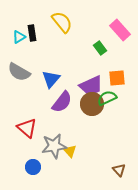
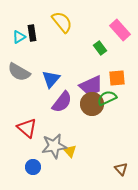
brown triangle: moved 2 px right, 1 px up
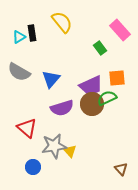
purple semicircle: moved 6 px down; rotated 35 degrees clockwise
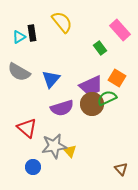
orange square: rotated 36 degrees clockwise
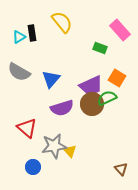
green rectangle: rotated 32 degrees counterclockwise
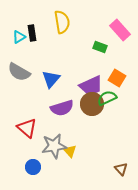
yellow semicircle: rotated 30 degrees clockwise
green rectangle: moved 1 px up
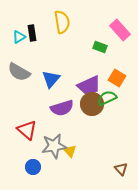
purple trapezoid: moved 2 px left
red triangle: moved 2 px down
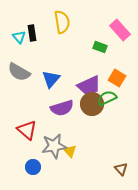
cyan triangle: rotated 40 degrees counterclockwise
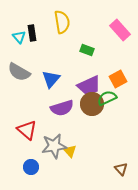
green rectangle: moved 13 px left, 3 px down
orange square: moved 1 px right, 1 px down; rotated 30 degrees clockwise
blue circle: moved 2 px left
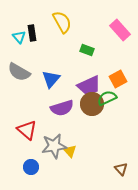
yellow semicircle: rotated 20 degrees counterclockwise
